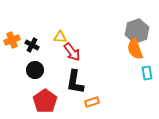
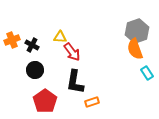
cyan rectangle: rotated 24 degrees counterclockwise
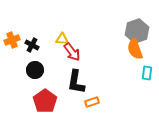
yellow triangle: moved 2 px right, 2 px down
cyan rectangle: rotated 40 degrees clockwise
black L-shape: moved 1 px right
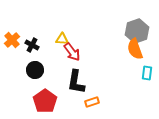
orange cross: rotated 21 degrees counterclockwise
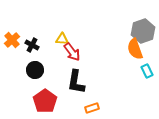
gray hexagon: moved 6 px right
cyan rectangle: moved 2 px up; rotated 32 degrees counterclockwise
orange rectangle: moved 6 px down
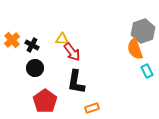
black circle: moved 2 px up
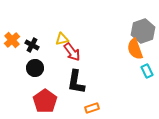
yellow triangle: rotated 16 degrees counterclockwise
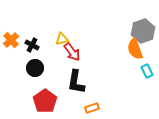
orange cross: moved 1 px left
